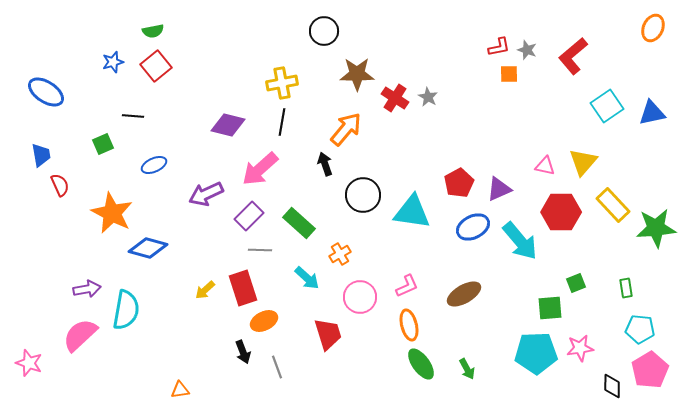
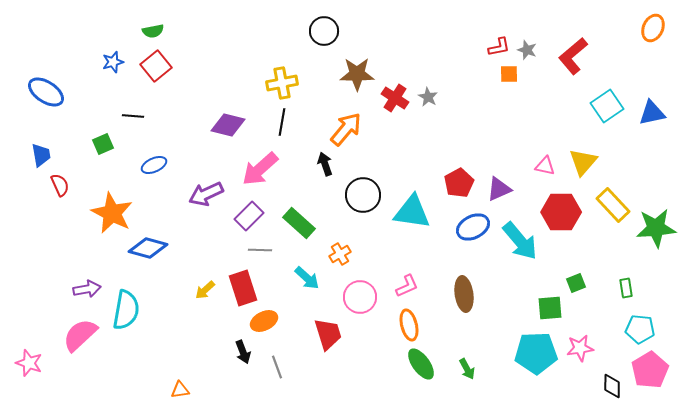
brown ellipse at (464, 294): rotated 68 degrees counterclockwise
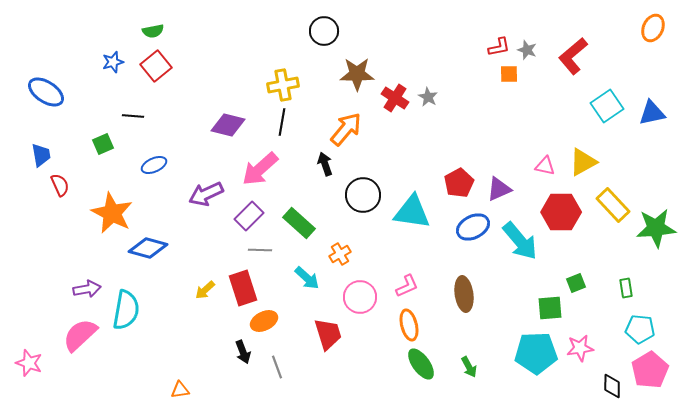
yellow cross at (282, 83): moved 1 px right, 2 px down
yellow triangle at (583, 162): rotated 20 degrees clockwise
green arrow at (467, 369): moved 2 px right, 2 px up
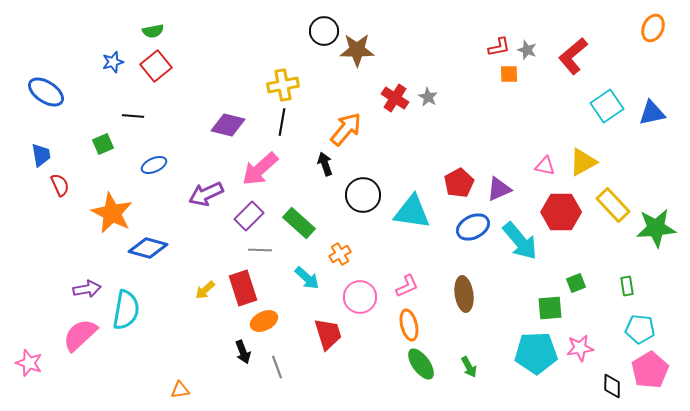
brown star at (357, 74): moved 24 px up
green rectangle at (626, 288): moved 1 px right, 2 px up
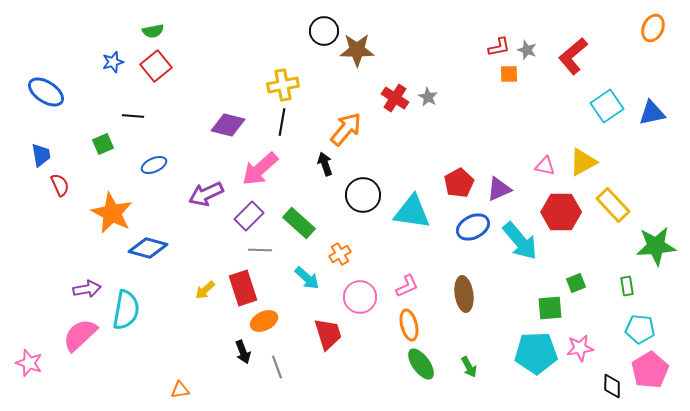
green star at (656, 228): moved 18 px down
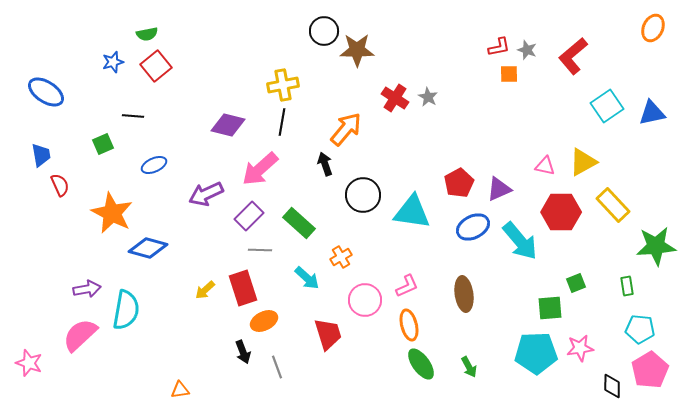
green semicircle at (153, 31): moved 6 px left, 3 px down
orange cross at (340, 254): moved 1 px right, 3 px down
pink circle at (360, 297): moved 5 px right, 3 px down
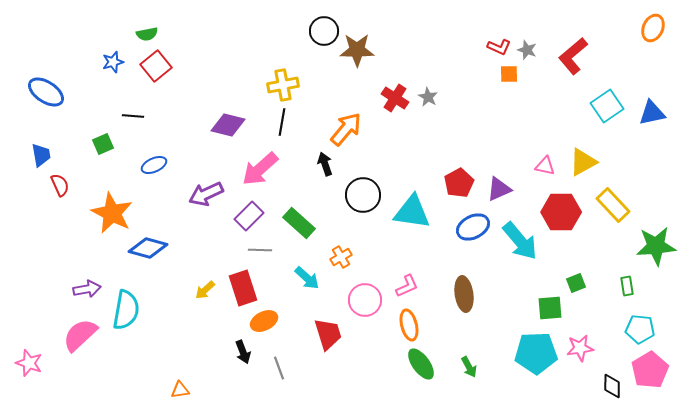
red L-shape at (499, 47): rotated 35 degrees clockwise
gray line at (277, 367): moved 2 px right, 1 px down
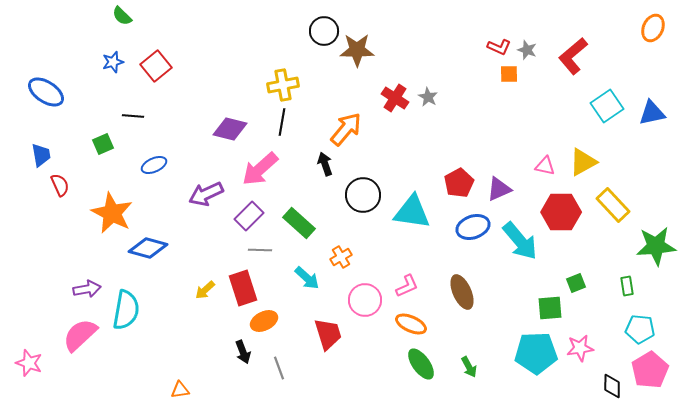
green semicircle at (147, 34): moved 25 px left, 18 px up; rotated 55 degrees clockwise
purple diamond at (228, 125): moved 2 px right, 4 px down
blue ellipse at (473, 227): rotated 8 degrees clockwise
brown ellipse at (464, 294): moved 2 px left, 2 px up; rotated 16 degrees counterclockwise
orange ellipse at (409, 325): moved 2 px right, 1 px up; rotated 52 degrees counterclockwise
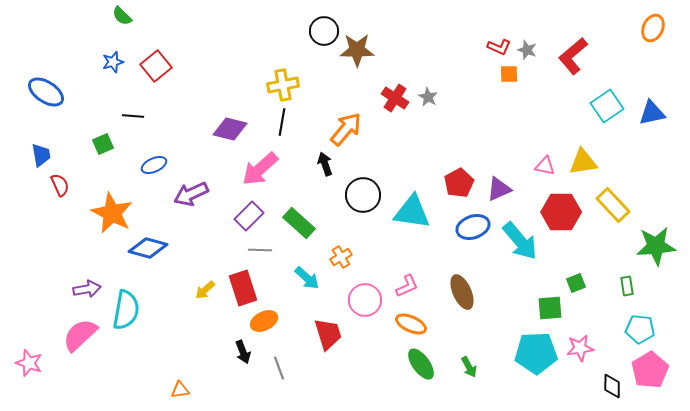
yellow triangle at (583, 162): rotated 20 degrees clockwise
purple arrow at (206, 194): moved 15 px left
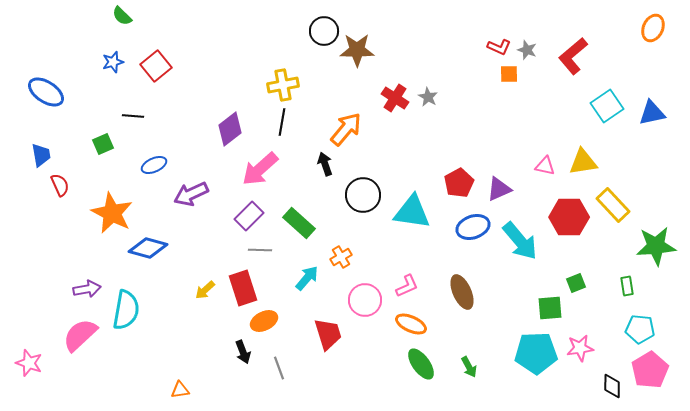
purple diamond at (230, 129): rotated 52 degrees counterclockwise
red hexagon at (561, 212): moved 8 px right, 5 px down
cyan arrow at (307, 278): rotated 92 degrees counterclockwise
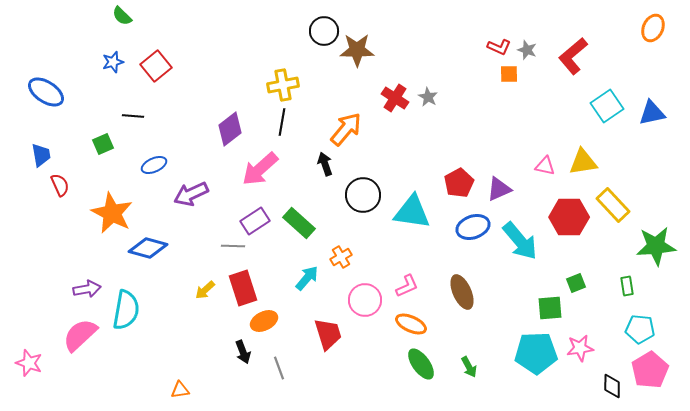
purple rectangle at (249, 216): moved 6 px right, 5 px down; rotated 12 degrees clockwise
gray line at (260, 250): moved 27 px left, 4 px up
